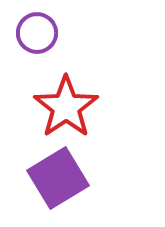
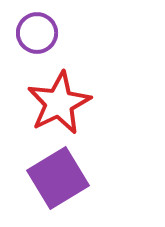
red star: moved 7 px left, 4 px up; rotated 8 degrees clockwise
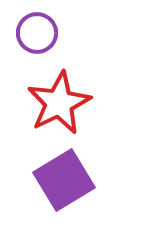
purple square: moved 6 px right, 2 px down
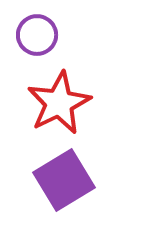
purple circle: moved 2 px down
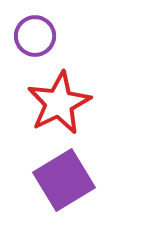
purple circle: moved 2 px left, 1 px down
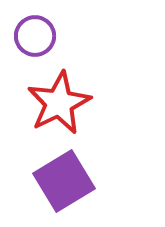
purple square: moved 1 px down
